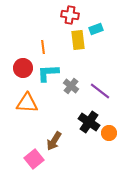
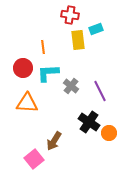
purple line: rotated 25 degrees clockwise
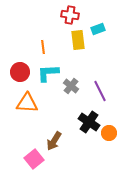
cyan rectangle: moved 2 px right
red circle: moved 3 px left, 4 px down
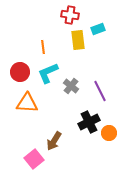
cyan L-shape: rotated 20 degrees counterclockwise
black cross: rotated 30 degrees clockwise
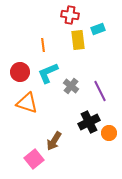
orange line: moved 2 px up
orange triangle: rotated 15 degrees clockwise
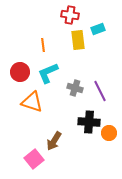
gray cross: moved 4 px right, 2 px down; rotated 21 degrees counterclockwise
orange triangle: moved 5 px right, 1 px up
black cross: rotated 30 degrees clockwise
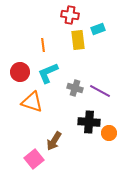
purple line: rotated 35 degrees counterclockwise
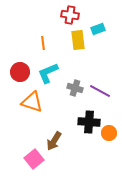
orange line: moved 2 px up
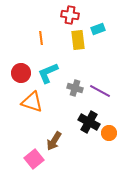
orange line: moved 2 px left, 5 px up
red circle: moved 1 px right, 1 px down
black cross: rotated 25 degrees clockwise
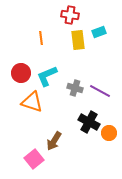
cyan rectangle: moved 1 px right, 3 px down
cyan L-shape: moved 1 px left, 3 px down
